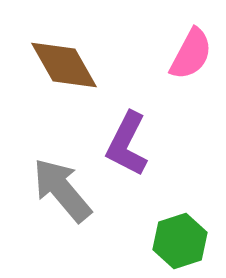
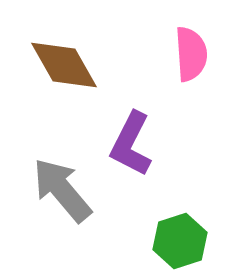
pink semicircle: rotated 32 degrees counterclockwise
purple L-shape: moved 4 px right
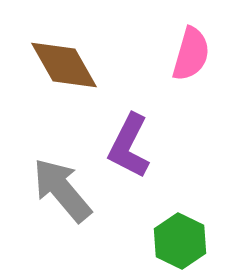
pink semicircle: rotated 20 degrees clockwise
purple L-shape: moved 2 px left, 2 px down
green hexagon: rotated 16 degrees counterclockwise
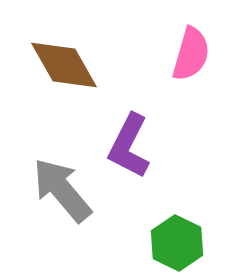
green hexagon: moved 3 px left, 2 px down
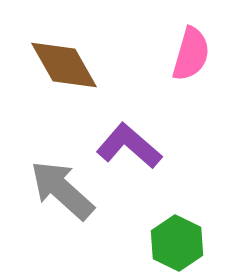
purple L-shape: rotated 104 degrees clockwise
gray arrow: rotated 8 degrees counterclockwise
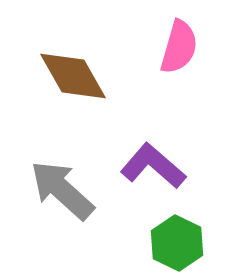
pink semicircle: moved 12 px left, 7 px up
brown diamond: moved 9 px right, 11 px down
purple L-shape: moved 24 px right, 20 px down
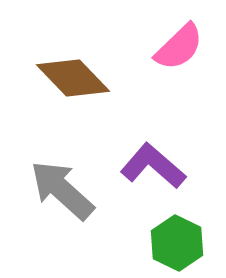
pink semicircle: rotated 30 degrees clockwise
brown diamond: moved 2 px down; rotated 14 degrees counterclockwise
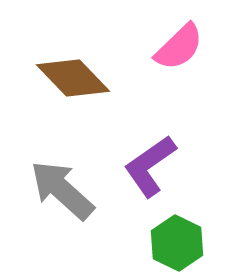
purple L-shape: moved 3 px left; rotated 76 degrees counterclockwise
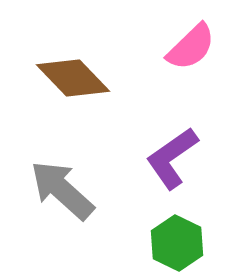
pink semicircle: moved 12 px right
purple L-shape: moved 22 px right, 8 px up
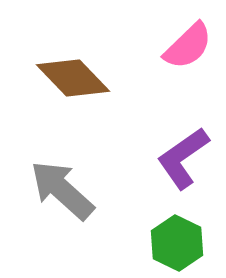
pink semicircle: moved 3 px left, 1 px up
purple L-shape: moved 11 px right
